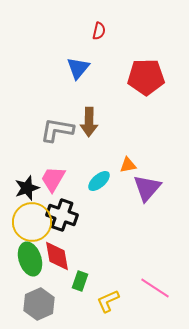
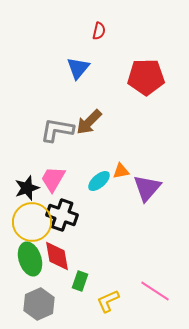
brown arrow: rotated 44 degrees clockwise
orange triangle: moved 7 px left, 6 px down
pink line: moved 3 px down
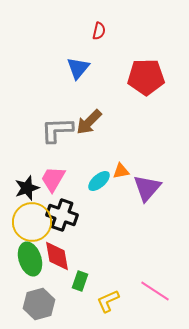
gray L-shape: rotated 12 degrees counterclockwise
gray hexagon: rotated 8 degrees clockwise
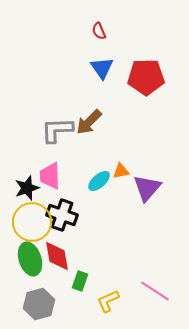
red semicircle: rotated 144 degrees clockwise
blue triangle: moved 24 px right; rotated 15 degrees counterclockwise
pink trapezoid: moved 3 px left, 3 px up; rotated 32 degrees counterclockwise
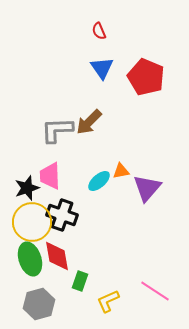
red pentagon: rotated 24 degrees clockwise
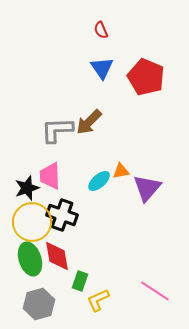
red semicircle: moved 2 px right, 1 px up
yellow L-shape: moved 10 px left, 1 px up
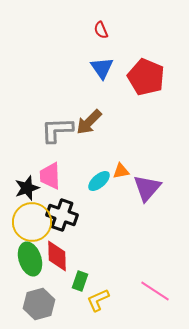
red diamond: rotated 8 degrees clockwise
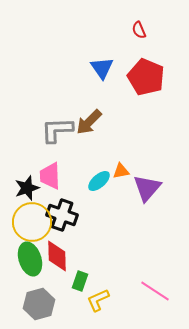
red semicircle: moved 38 px right
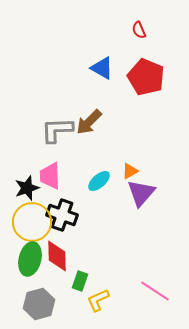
blue triangle: rotated 25 degrees counterclockwise
orange triangle: moved 9 px right; rotated 18 degrees counterclockwise
purple triangle: moved 6 px left, 5 px down
green ellipse: rotated 32 degrees clockwise
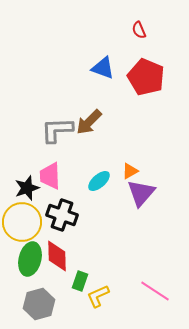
blue triangle: moved 1 px right; rotated 10 degrees counterclockwise
yellow circle: moved 10 px left
yellow L-shape: moved 4 px up
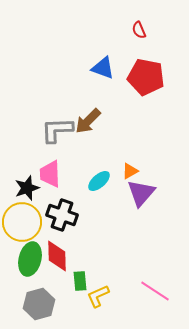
red pentagon: rotated 12 degrees counterclockwise
brown arrow: moved 1 px left, 1 px up
pink trapezoid: moved 2 px up
green rectangle: rotated 24 degrees counterclockwise
